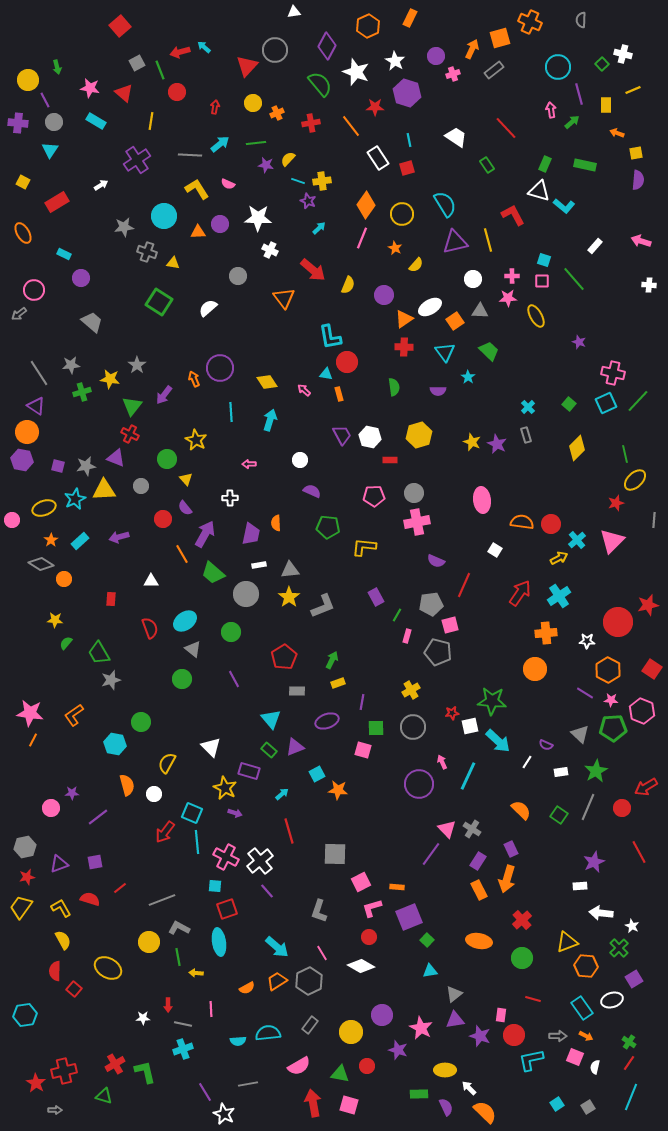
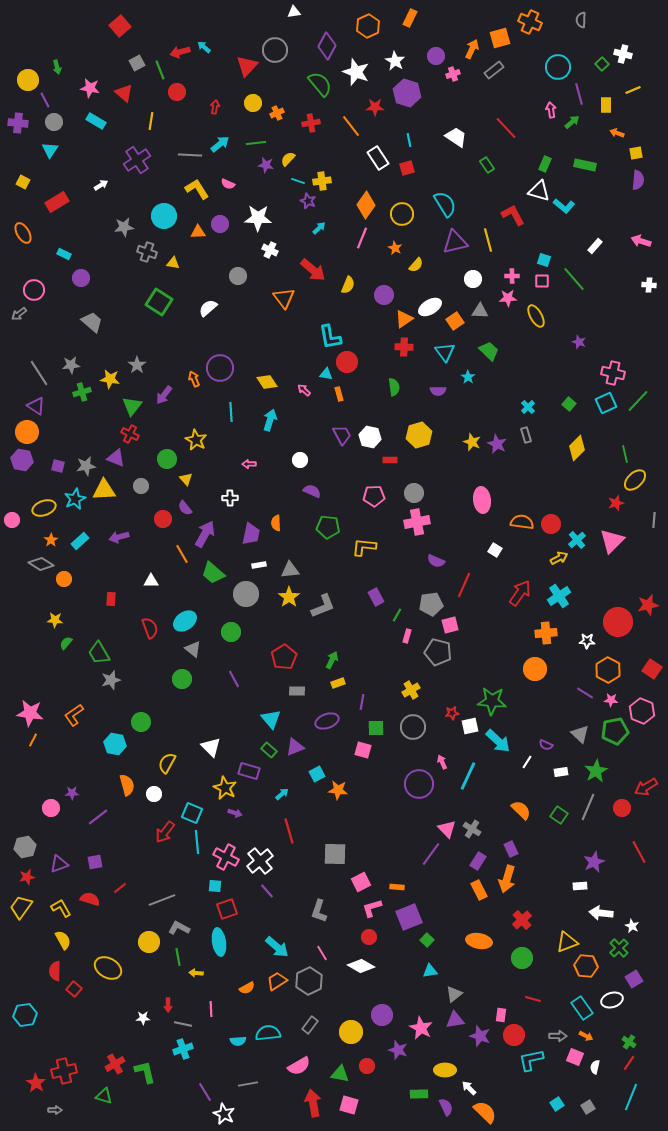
green pentagon at (613, 728): moved 2 px right, 3 px down; rotated 8 degrees counterclockwise
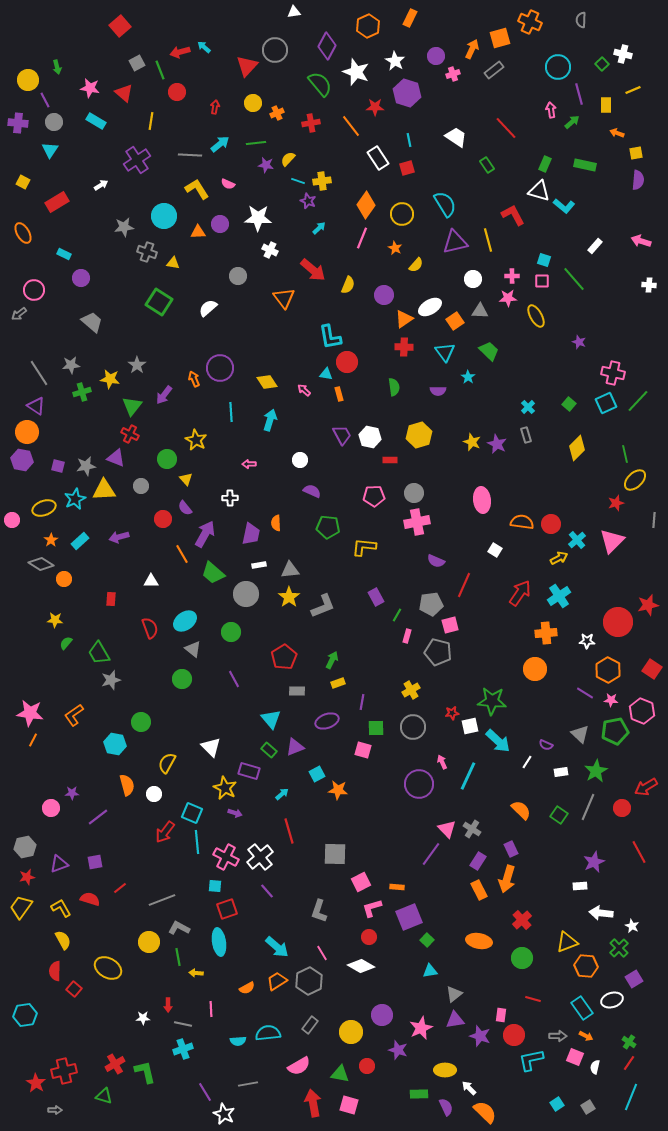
white cross at (260, 861): moved 4 px up
pink star at (421, 1028): rotated 20 degrees clockwise
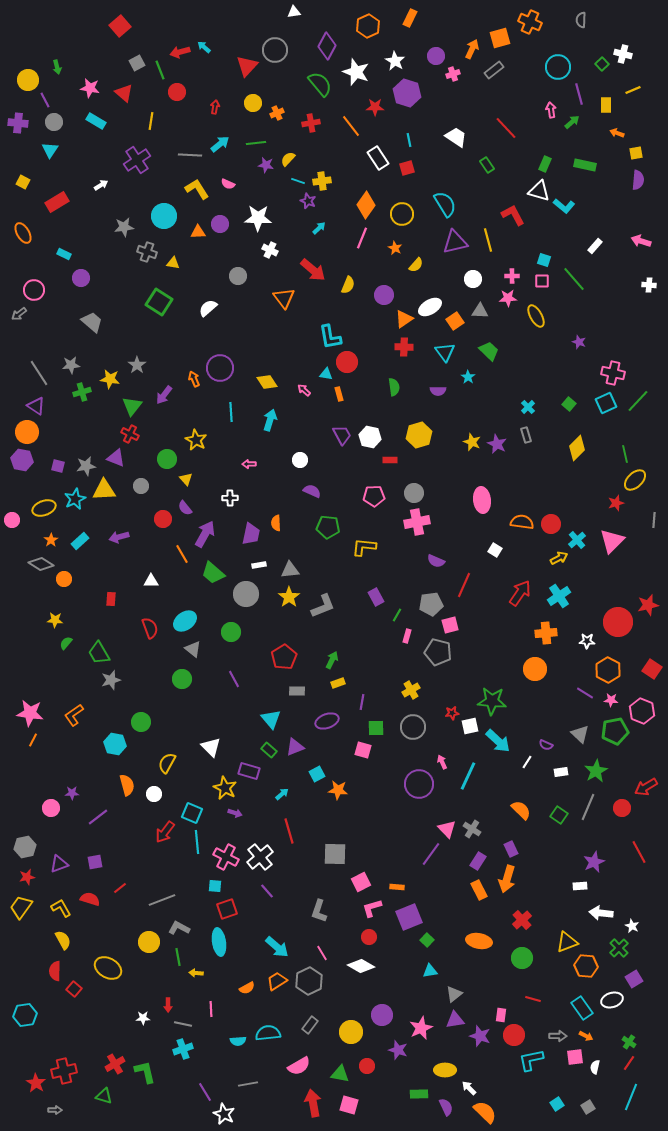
pink square at (575, 1057): rotated 30 degrees counterclockwise
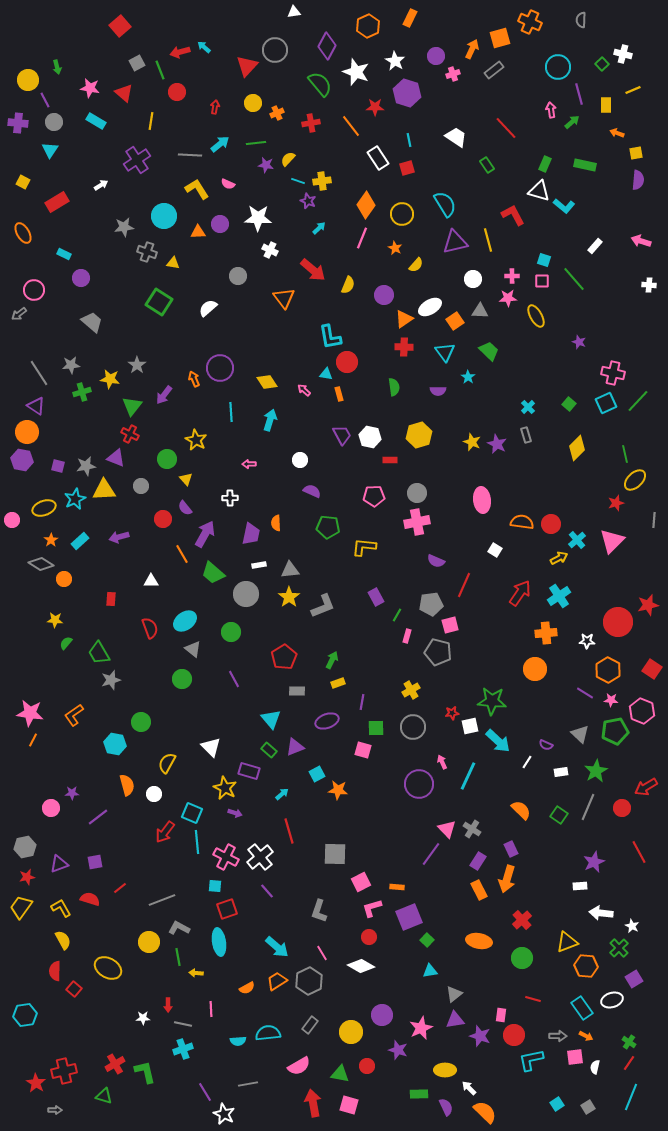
gray circle at (414, 493): moved 3 px right
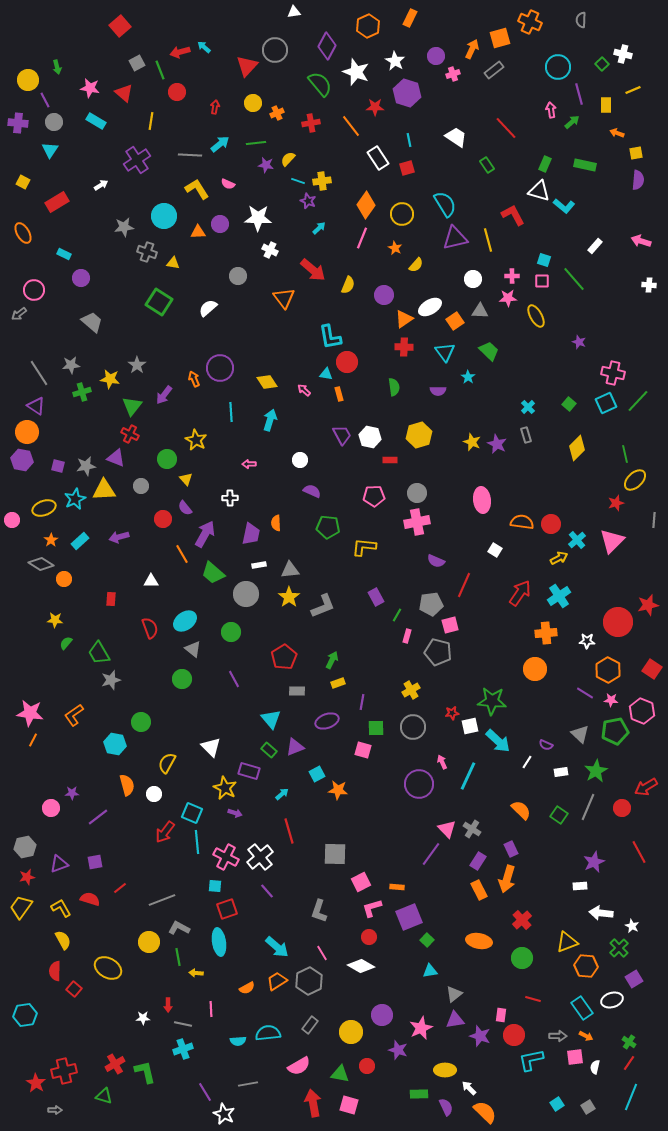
purple triangle at (455, 242): moved 4 px up
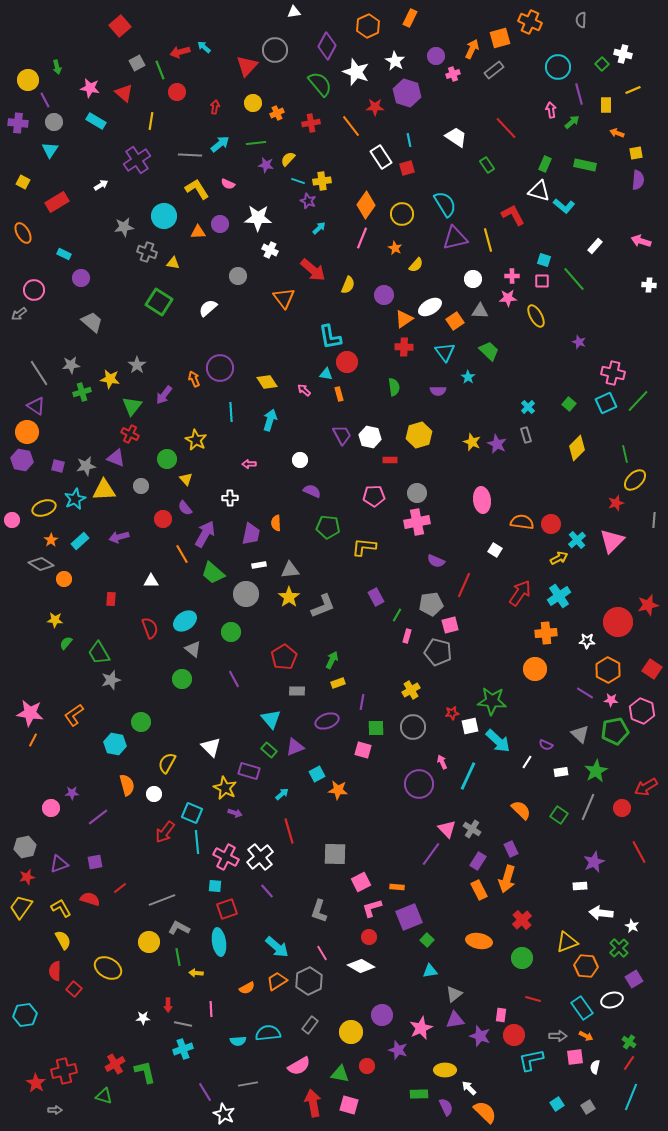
white rectangle at (378, 158): moved 3 px right, 1 px up
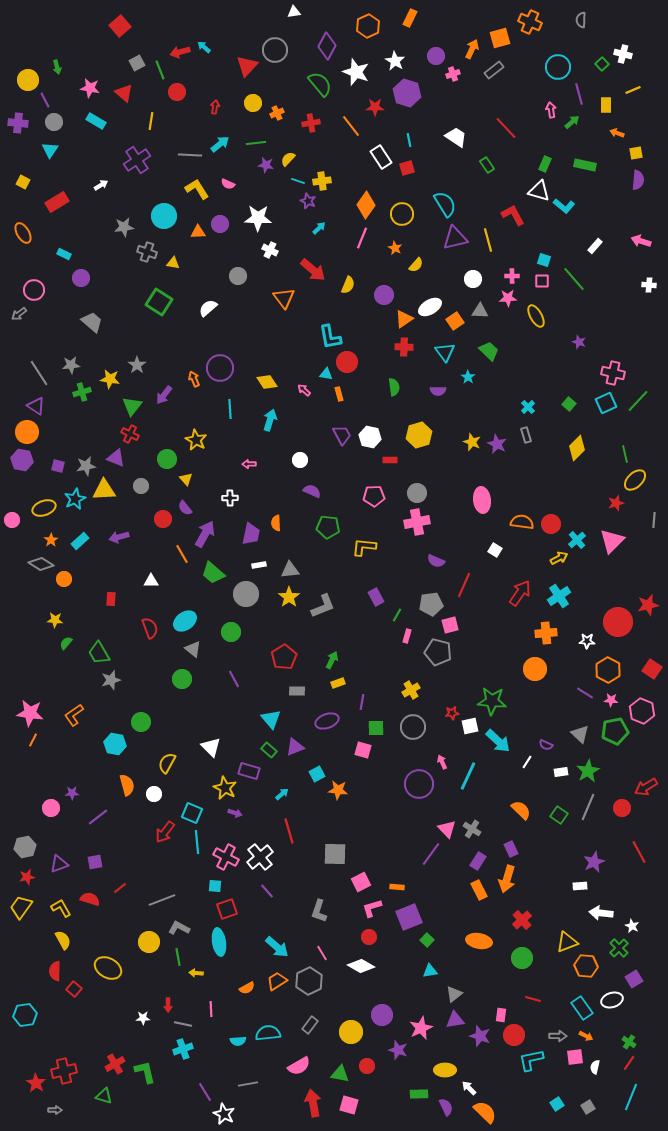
cyan line at (231, 412): moved 1 px left, 3 px up
green star at (596, 771): moved 8 px left
